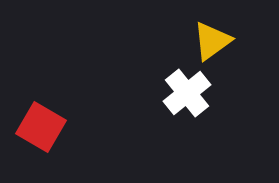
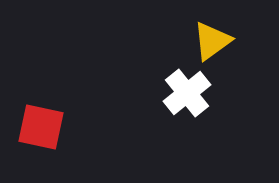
red square: rotated 18 degrees counterclockwise
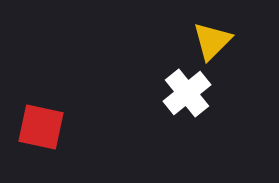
yellow triangle: rotated 9 degrees counterclockwise
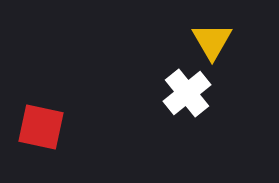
yellow triangle: rotated 15 degrees counterclockwise
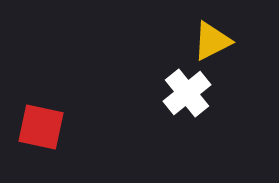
yellow triangle: rotated 33 degrees clockwise
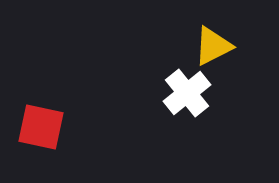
yellow triangle: moved 1 px right, 5 px down
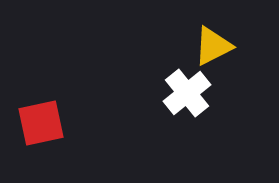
red square: moved 4 px up; rotated 24 degrees counterclockwise
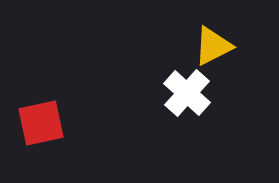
white cross: rotated 9 degrees counterclockwise
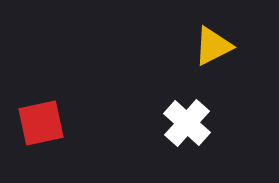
white cross: moved 30 px down
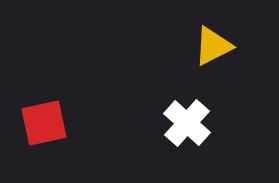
red square: moved 3 px right
